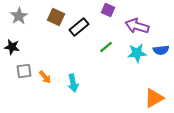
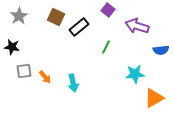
purple square: rotated 16 degrees clockwise
green line: rotated 24 degrees counterclockwise
cyan star: moved 2 px left, 21 px down
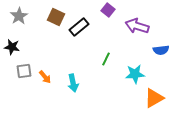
green line: moved 12 px down
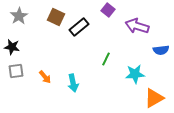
gray square: moved 8 px left
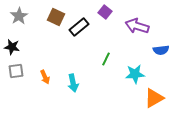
purple square: moved 3 px left, 2 px down
orange arrow: rotated 16 degrees clockwise
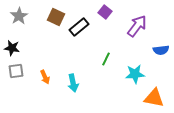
purple arrow: rotated 110 degrees clockwise
black star: moved 1 px down
orange triangle: rotated 40 degrees clockwise
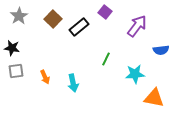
brown square: moved 3 px left, 2 px down; rotated 18 degrees clockwise
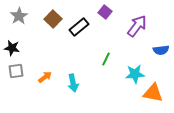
orange arrow: rotated 104 degrees counterclockwise
orange triangle: moved 1 px left, 5 px up
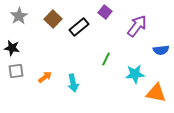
orange triangle: moved 3 px right
